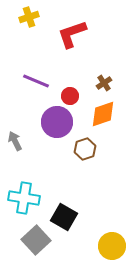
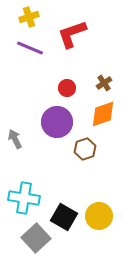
purple line: moved 6 px left, 33 px up
red circle: moved 3 px left, 8 px up
gray arrow: moved 2 px up
gray square: moved 2 px up
yellow circle: moved 13 px left, 30 px up
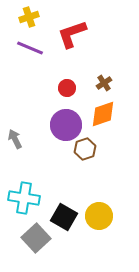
purple circle: moved 9 px right, 3 px down
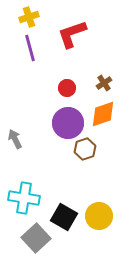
purple line: rotated 52 degrees clockwise
purple circle: moved 2 px right, 2 px up
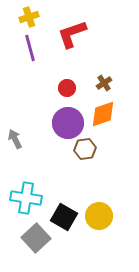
brown hexagon: rotated 10 degrees clockwise
cyan cross: moved 2 px right
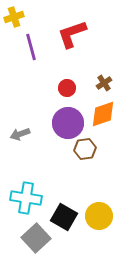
yellow cross: moved 15 px left
purple line: moved 1 px right, 1 px up
gray arrow: moved 5 px right, 5 px up; rotated 84 degrees counterclockwise
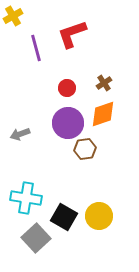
yellow cross: moved 1 px left, 1 px up; rotated 12 degrees counterclockwise
purple line: moved 5 px right, 1 px down
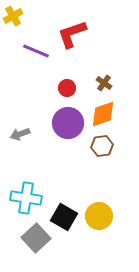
purple line: moved 3 px down; rotated 52 degrees counterclockwise
brown cross: rotated 21 degrees counterclockwise
brown hexagon: moved 17 px right, 3 px up
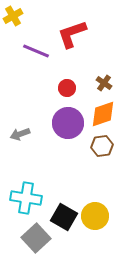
yellow circle: moved 4 px left
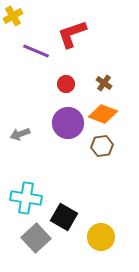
red circle: moved 1 px left, 4 px up
orange diamond: rotated 40 degrees clockwise
yellow circle: moved 6 px right, 21 px down
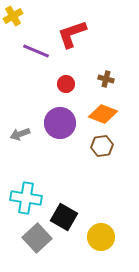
brown cross: moved 2 px right, 4 px up; rotated 21 degrees counterclockwise
purple circle: moved 8 px left
gray square: moved 1 px right
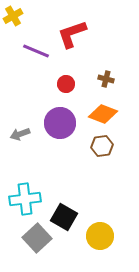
cyan cross: moved 1 px left, 1 px down; rotated 16 degrees counterclockwise
yellow circle: moved 1 px left, 1 px up
